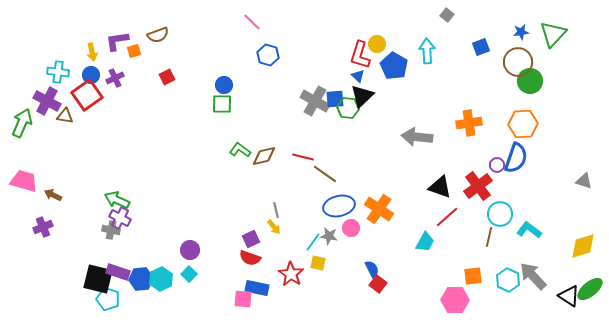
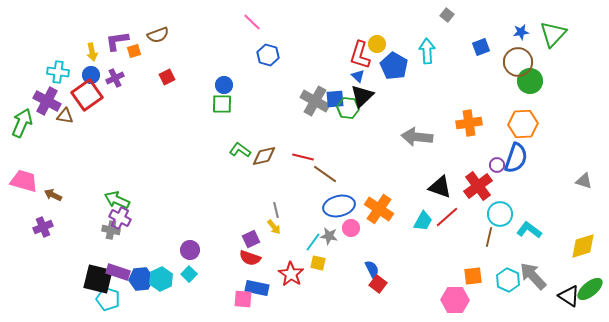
cyan trapezoid at (425, 242): moved 2 px left, 21 px up
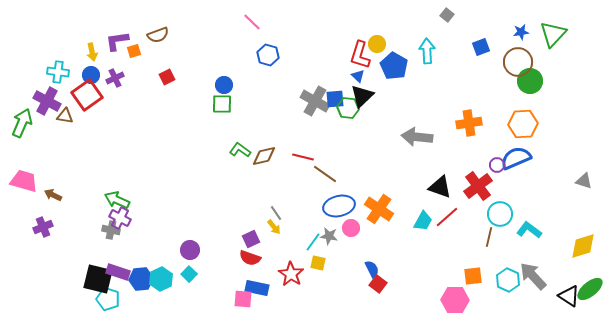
blue semicircle at (516, 158): rotated 132 degrees counterclockwise
gray line at (276, 210): moved 3 px down; rotated 21 degrees counterclockwise
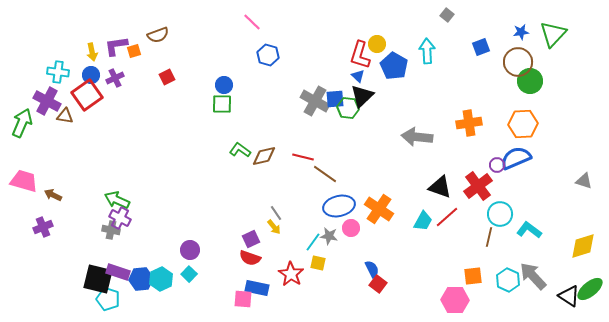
purple L-shape at (117, 41): moved 1 px left, 5 px down
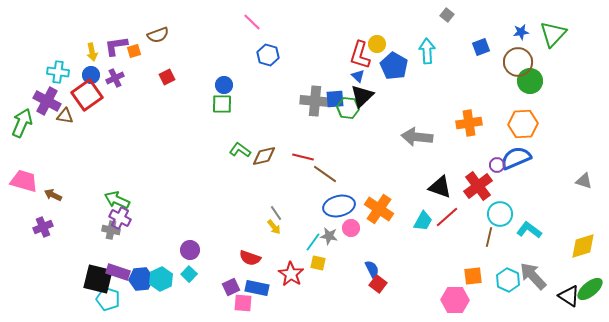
gray cross at (315, 101): rotated 24 degrees counterclockwise
purple square at (251, 239): moved 20 px left, 48 px down
pink square at (243, 299): moved 4 px down
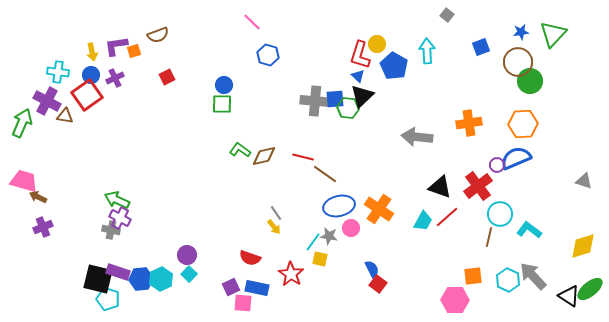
brown arrow at (53, 195): moved 15 px left, 2 px down
purple circle at (190, 250): moved 3 px left, 5 px down
yellow square at (318, 263): moved 2 px right, 4 px up
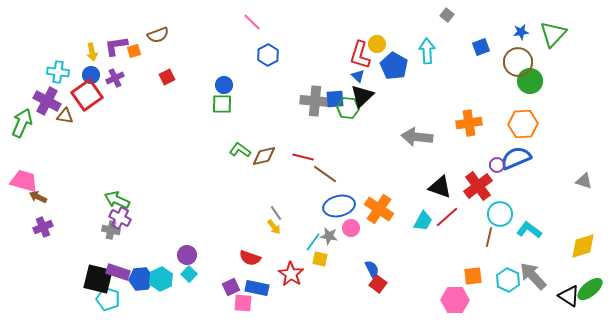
blue hexagon at (268, 55): rotated 15 degrees clockwise
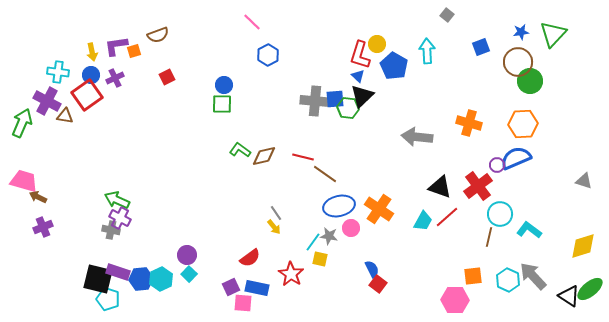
orange cross at (469, 123): rotated 25 degrees clockwise
red semicircle at (250, 258): rotated 55 degrees counterclockwise
